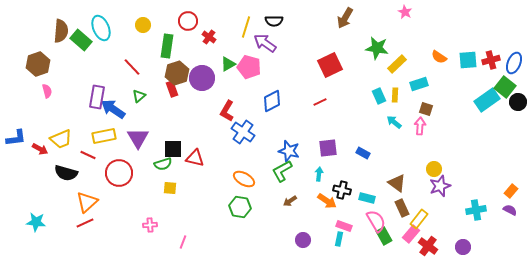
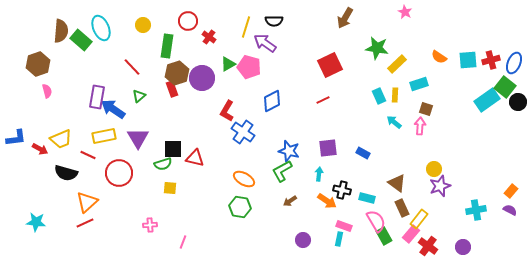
red line at (320, 102): moved 3 px right, 2 px up
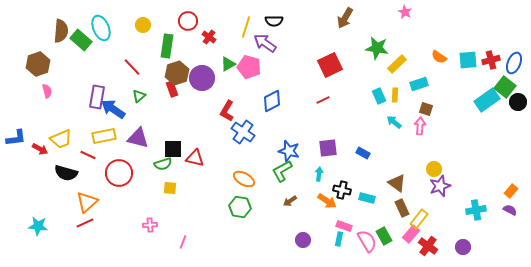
purple triangle at (138, 138): rotated 45 degrees counterclockwise
pink semicircle at (376, 221): moved 9 px left, 20 px down
cyan star at (36, 222): moved 2 px right, 4 px down
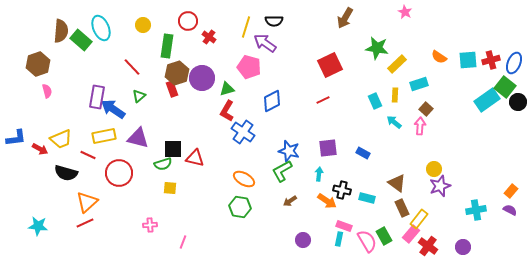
green triangle at (228, 64): moved 1 px left, 25 px down; rotated 14 degrees clockwise
cyan rectangle at (379, 96): moved 4 px left, 5 px down
brown square at (426, 109): rotated 24 degrees clockwise
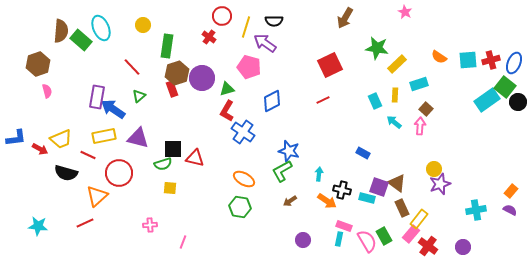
red circle at (188, 21): moved 34 px right, 5 px up
purple square at (328, 148): moved 51 px right, 39 px down; rotated 24 degrees clockwise
purple star at (440, 186): moved 2 px up
orange triangle at (87, 202): moved 10 px right, 6 px up
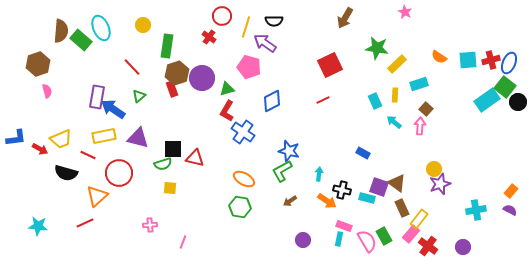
blue ellipse at (514, 63): moved 5 px left
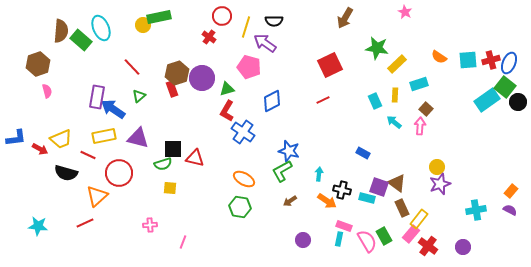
green rectangle at (167, 46): moved 8 px left, 29 px up; rotated 70 degrees clockwise
yellow circle at (434, 169): moved 3 px right, 2 px up
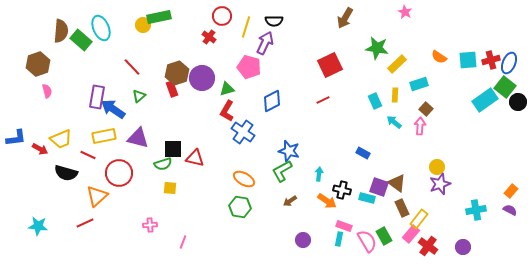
purple arrow at (265, 43): rotated 80 degrees clockwise
cyan rectangle at (487, 100): moved 2 px left
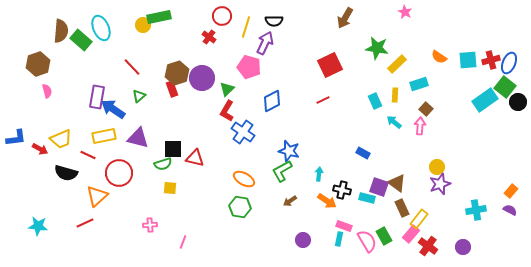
green triangle at (227, 89): rotated 28 degrees counterclockwise
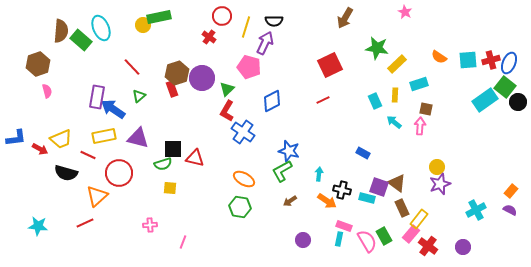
brown square at (426, 109): rotated 32 degrees counterclockwise
cyan cross at (476, 210): rotated 18 degrees counterclockwise
